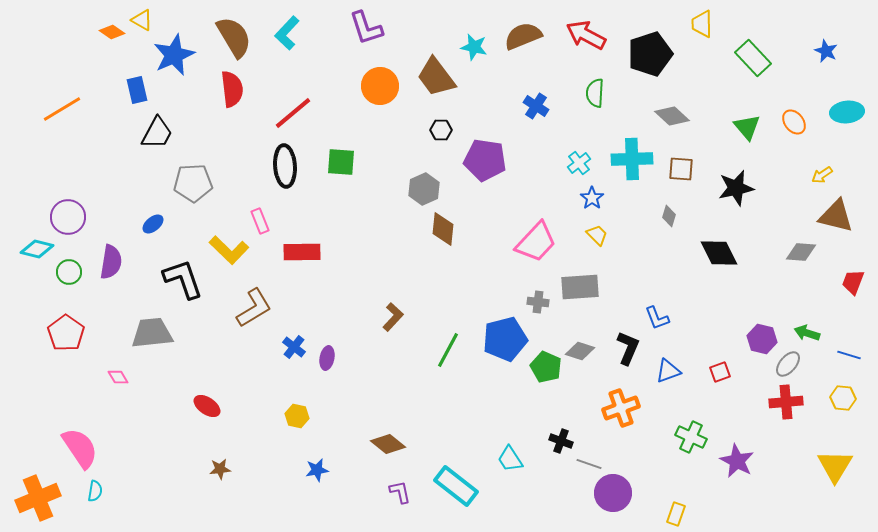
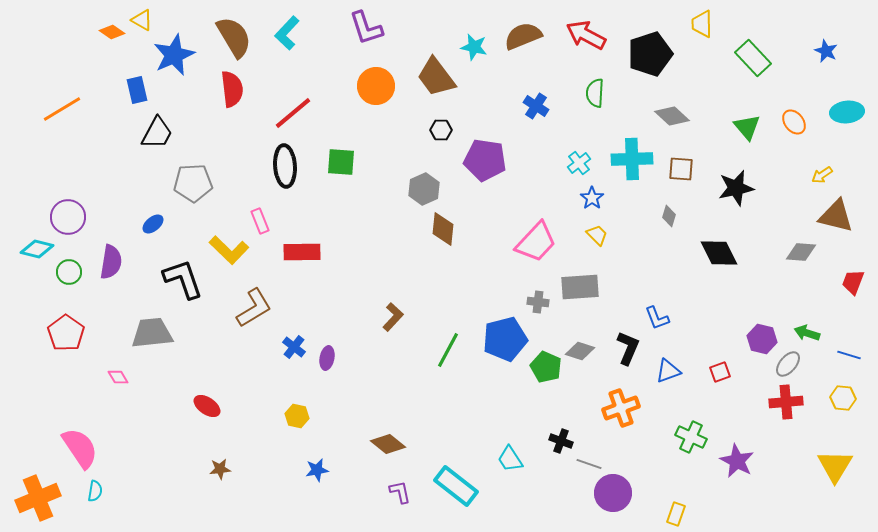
orange circle at (380, 86): moved 4 px left
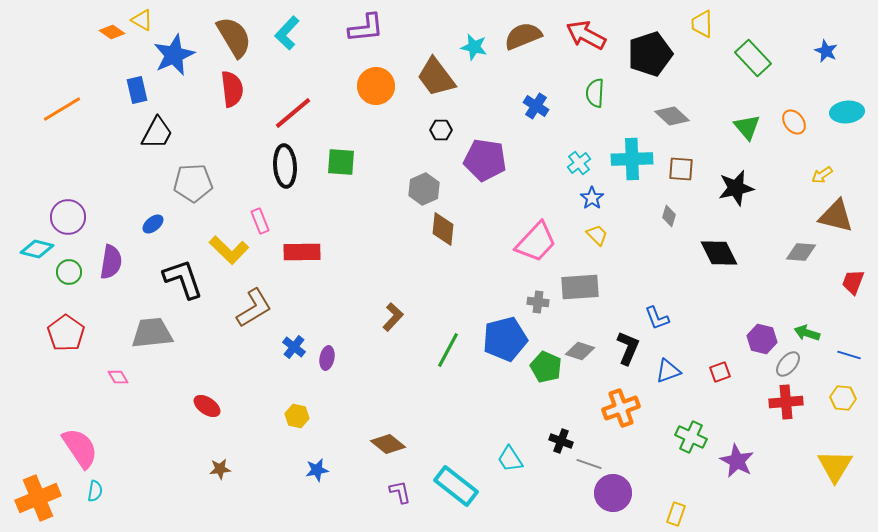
purple L-shape at (366, 28): rotated 78 degrees counterclockwise
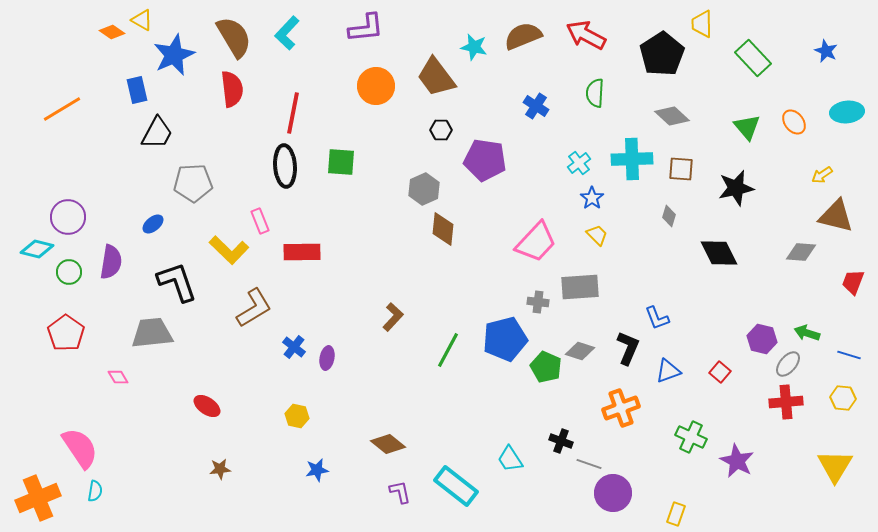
black pentagon at (650, 54): moved 12 px right; rotated 15 degrees counterclockwise
red line at (293, 113): rotated 39 degrees counterclockwise
black L-shape at (183, 279): moved 6 px left, 3 px down
red square at (720, 372): rotated 30 degrees counterclockwise
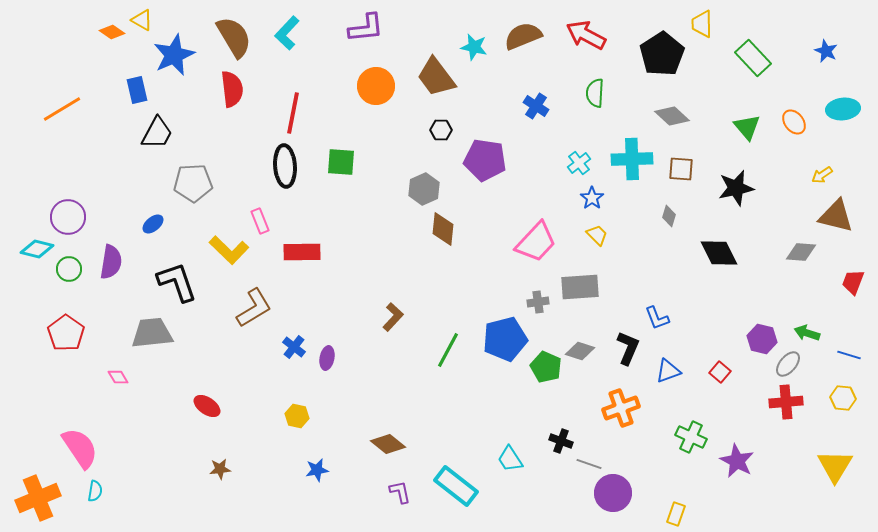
cyan ellipse at (847, 112): moved 4 px left, 3 px up
green circle at (69, 272): moved 3 px up
gray cross at (538, 302): rotated 15 degrees counterclockwise
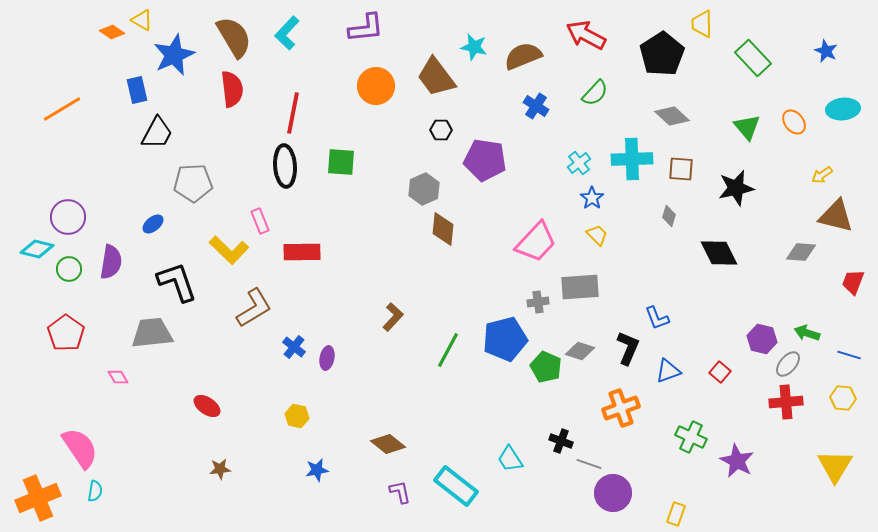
brown semicircle at (523, 36): moved 20 px down
green semicircle at (595, 93): rotated 140 degrees counterclockwise
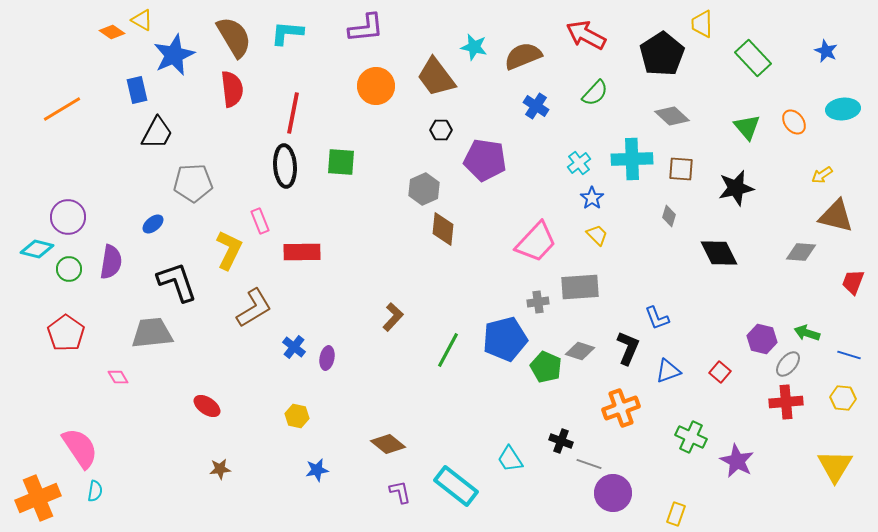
cyan L-shape at (287, 33): rotated 52 degrees clockwise
yellow L-shape at (229, 250): rotated 108 degrees counterclockwise
